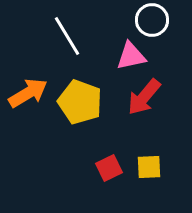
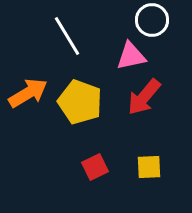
red square: moved 14 px left, 1 px up
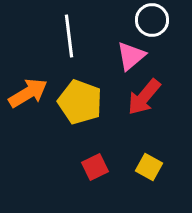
white line: moved 2 px right; rotated 24 degrees clockwise
pink triangle: rotated 28 degrees counterclockwise
yellow square: rotated 32 degrees clockwise
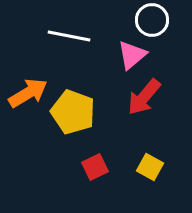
white line: rotated 72 degrees counterclockwise
pink triangle: moved 1 px right, 1 px up
yellow pentagon: moved 7 px left, 10 px down
yellow square: moved 1 px right
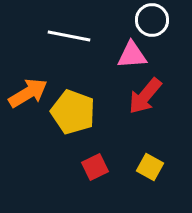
pink triangle: rotated 36 degrees clockwise
red arrow: moved 1 px right, 1 px up
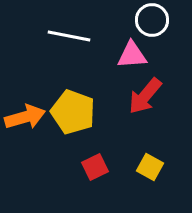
orange arrow: moved 3 px left, 24 px down; rotated 15 degrees clockwise
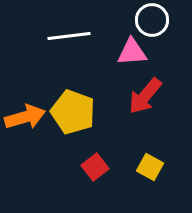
white line: rotated 18 degrees counterclockwise
pink triangle: moved 3 px up
red square: rotated 12 degrees counterclockwise
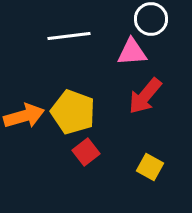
white circle: moved 1 px left, 1 px up
orange arrow: moved 1 px left, 1 px up
red square: moved 9 px left, 15 px up
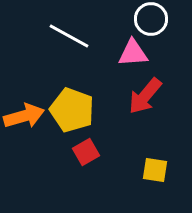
white line: rotated 36 degrees clockwise
pink triangle: moved 1 px right, 1 px down
yellow pentagon: moved 1 px left, 2 px up
red square: rotated 8 degrees clockwise
yellow square: moved 5 px right, 3 px down; rotated 20 degrees counterclockwise
